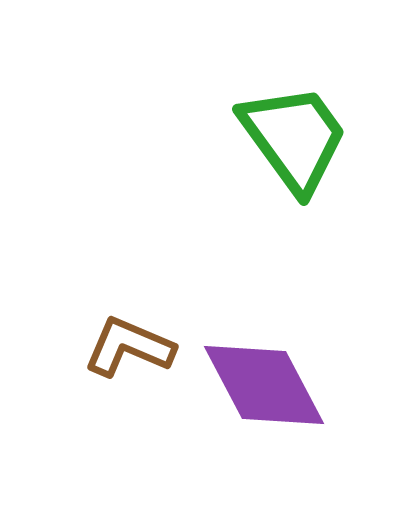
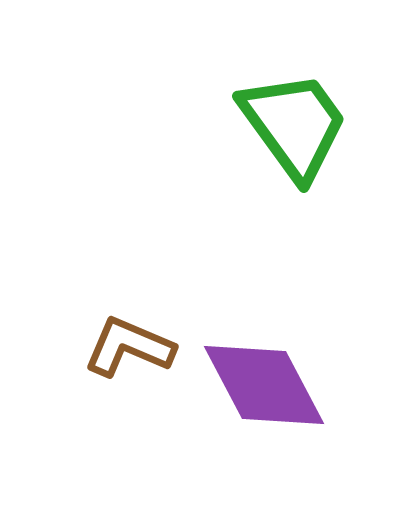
green trapezoid: moved 13 px up
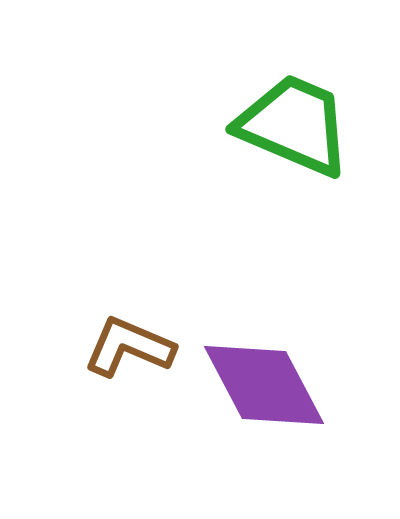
green trapezoid: rotated 31 degrees counterclockwise
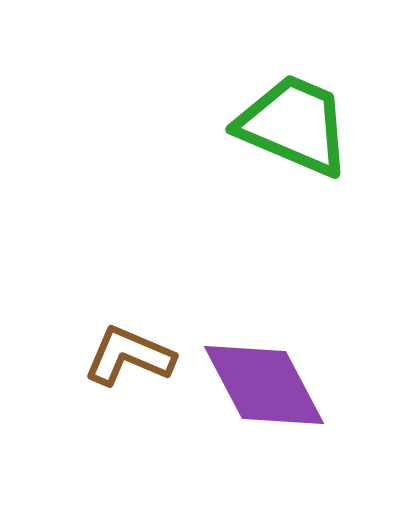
brown L-shape: moved 9 px down
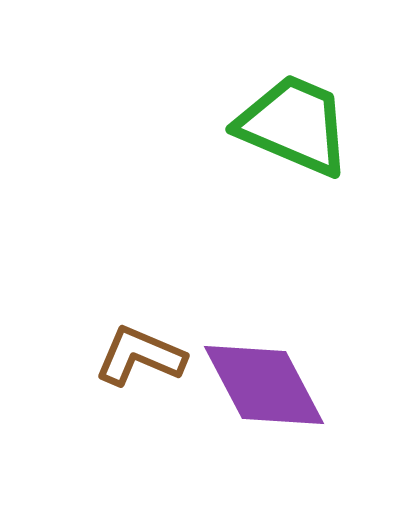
brown L-shape: moved 11 px right
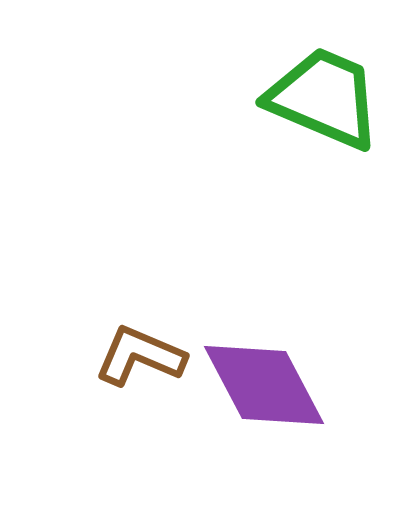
green trapezoid: moved 30 px right, 27 px up
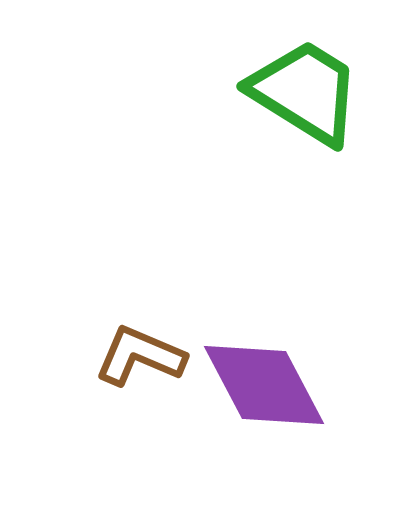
green trapezoid: moved 19 px left, 6 px up; rotated 9 degrees clockwise
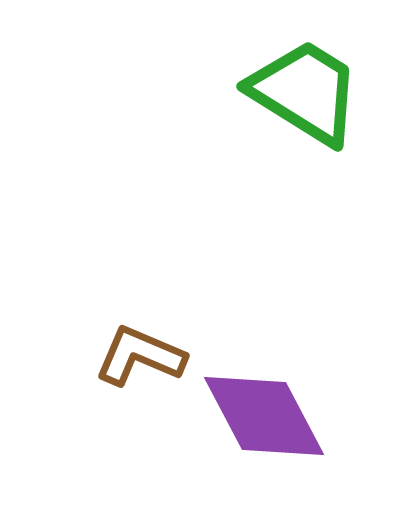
purple diamond: moved 31 px down
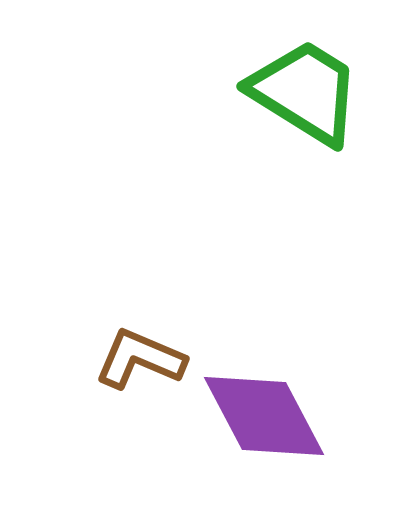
brown L-shape: moved 3 px down
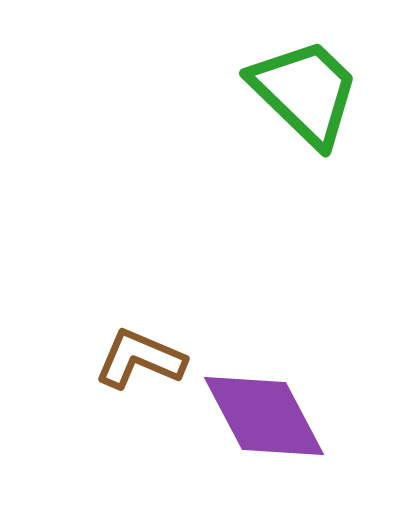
green trapezoid: rotated 12 degrees clockwise
